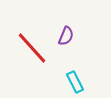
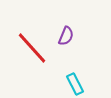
cyan rectangle: moved 2 px down
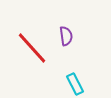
purple semicircle: rotated 30 degrees counterclockwise
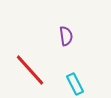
red line: moved 2 px left, 22 px down
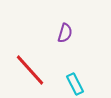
purple semicircle: moved 1 px left, 3 px up; rotated 24 degrees clockwise
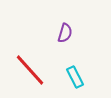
cyan rectangle: moved 7 px up
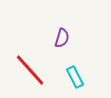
purple semicircle: moved 3 px left, 5 px down
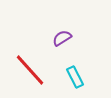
purple semicircle: rotated 138 degrees counterclockwise
